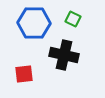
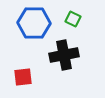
black cross: rotated 24 degrees counterclockwise
red square: moved 1 px left, 3 px down
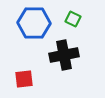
red square: moved 1 px right, 2 px down
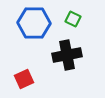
black cross: moved 3 px right
red square: rotated 18 degrees counterclockwise
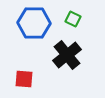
black cross: rotated 28 degrees counterclockwise
red square: rotated 30 degrees clockwise
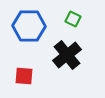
blue hexagon: moved 5 px left, 3 px down
red square: moved 3 px up
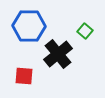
green square: moved 12 px right, 12 px down; rotated 14 degrees clockwise
black cross: moved 9 px left, 1 px up
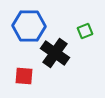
green square: rotated 28 degrees clockwise
black cross: moved 3 px left, 1 px up; rotated 16 degrees counterclockwise
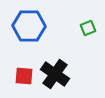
green square: moved 3 px right, 3 px up
black cross: moved 21 px down
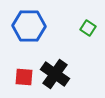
green square: rotated 35 degrees counterclockwise
red square: moved 1 px down
